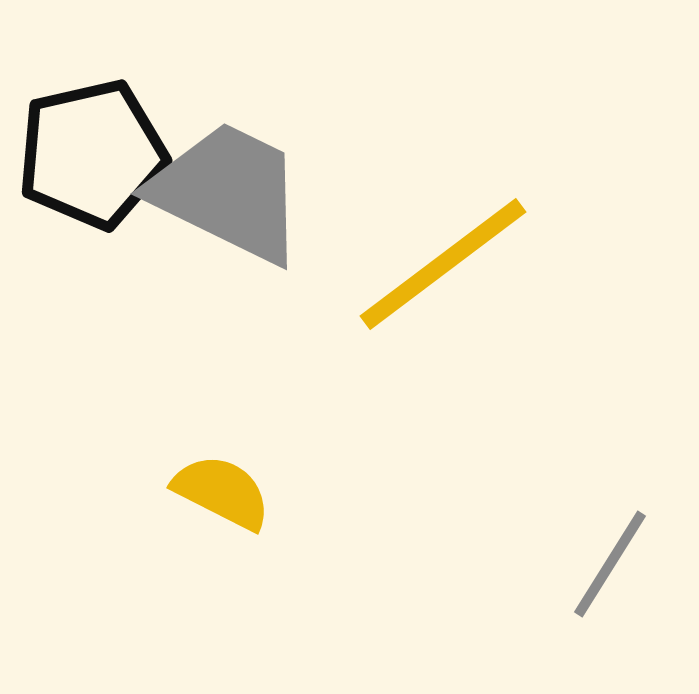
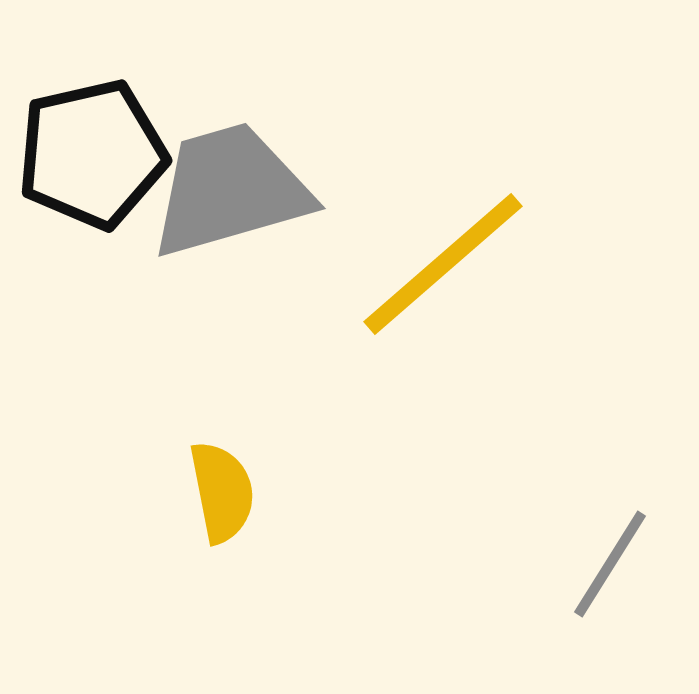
gray trapezoid: moved 2 px right, 2 px up; rotated 42 degrees counterclockwise
yellow line: rotated 4 degrees counterclockwise
yellow semicircle: rotated 52 degrees clockwise
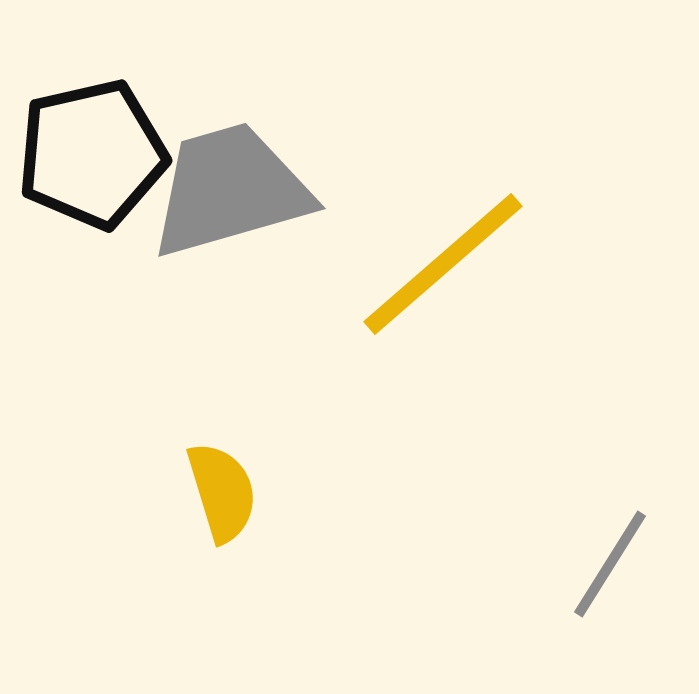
yellow semicircle: rotated 6 degrees counterclockwise
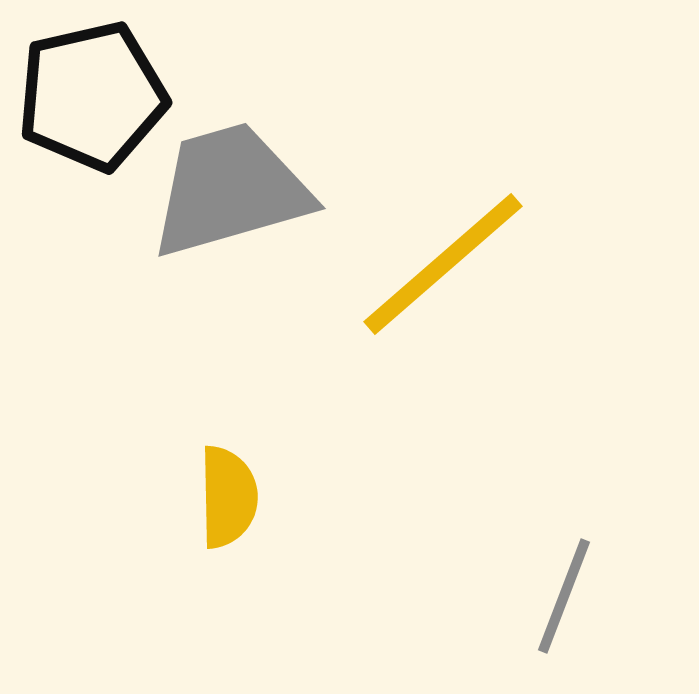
black pentagon: moved 58 px up
yellow semicircle: moved 6 px right, 5 px down; rotated 16 degrees clockwise
gray line: moved 46 px left, 32 px down; rotated 11 degrees counterclockwise
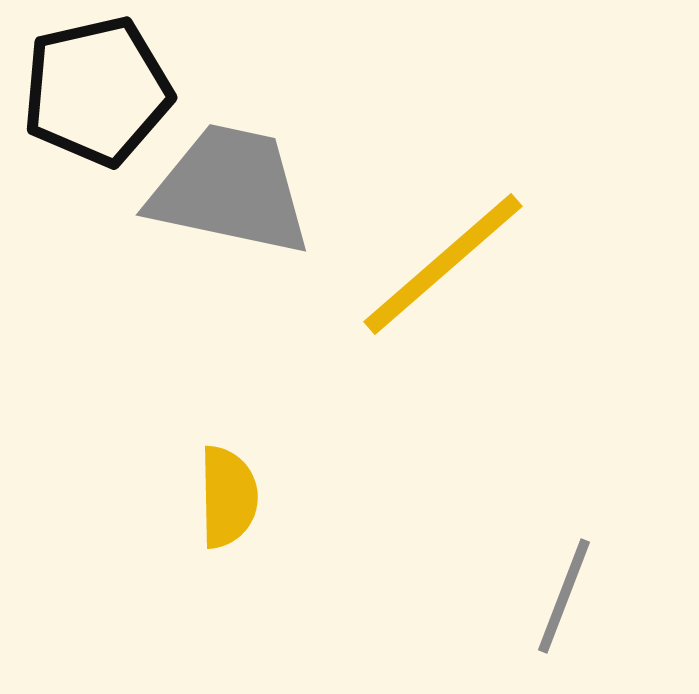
black pentagon: moved 5 px right, 5 px up
gray trapezoid: rotated 28 degrees clockwise
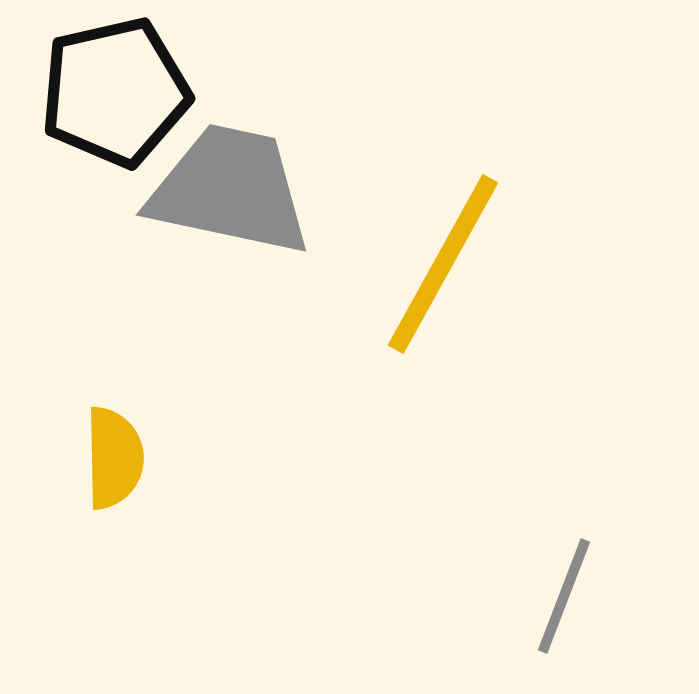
black pentagon: moved 18 px right, 1 px down
yellow line: rotated 20 degrees counterclockwise
yellow semicircle: moved 114 px left, 39 px up
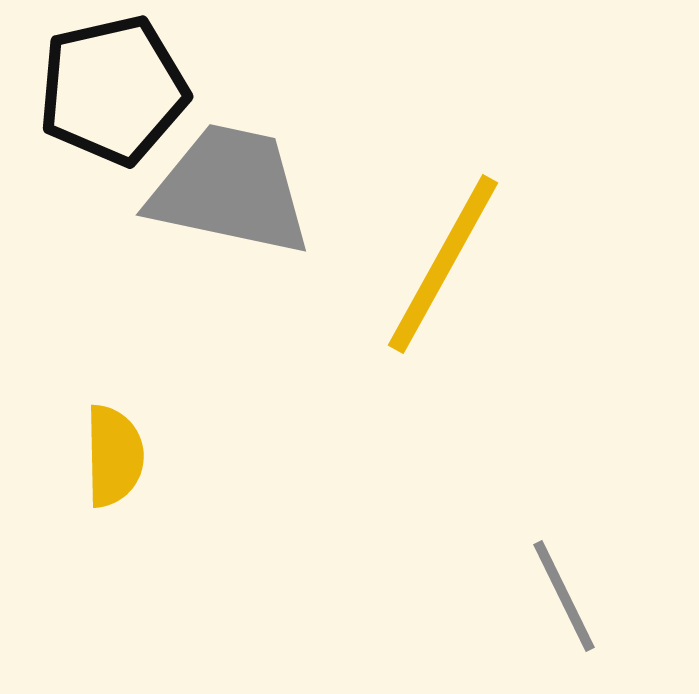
black pentagon: moved 2 px left, 2 px up
yellow semicircle: moved 2 px up
gray line: rotated 47 degrees counterclockwise
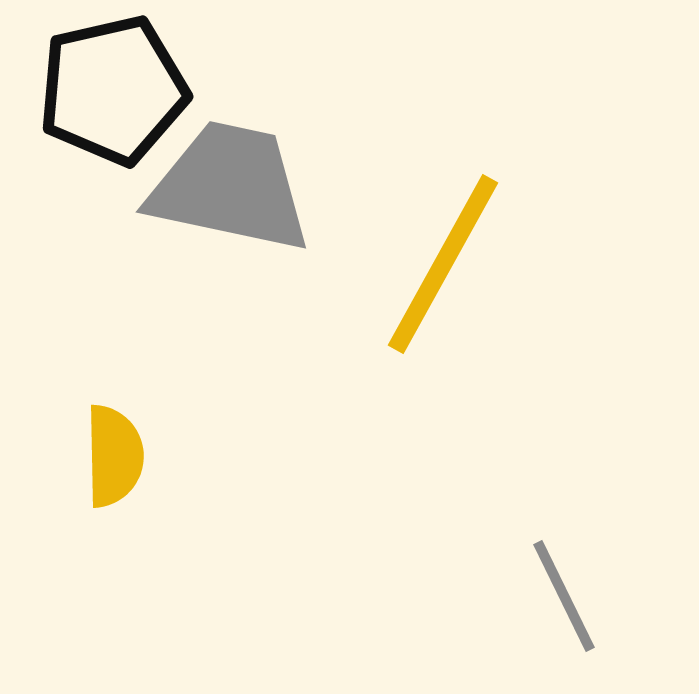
gray trapezoid: moved 3 px up
